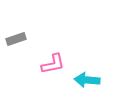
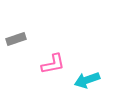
cyan arrow: rotated 25 degrees counterclockwise
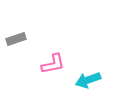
cyan arrow: moved 1 px right
